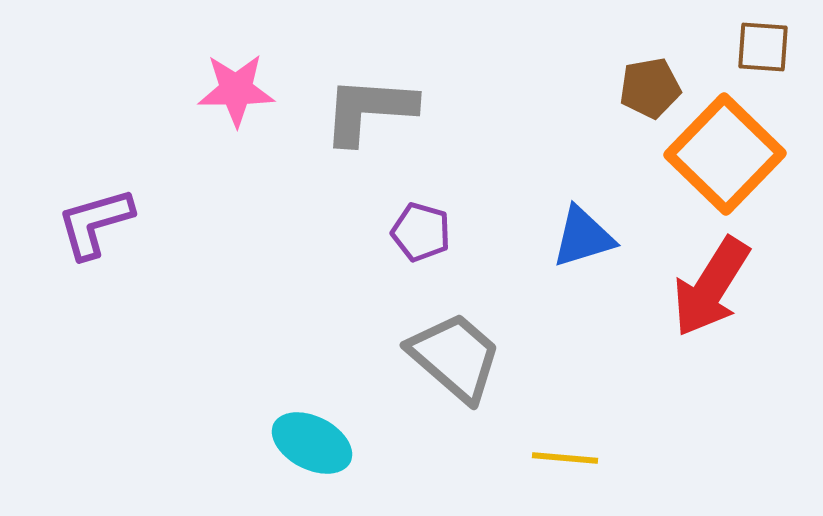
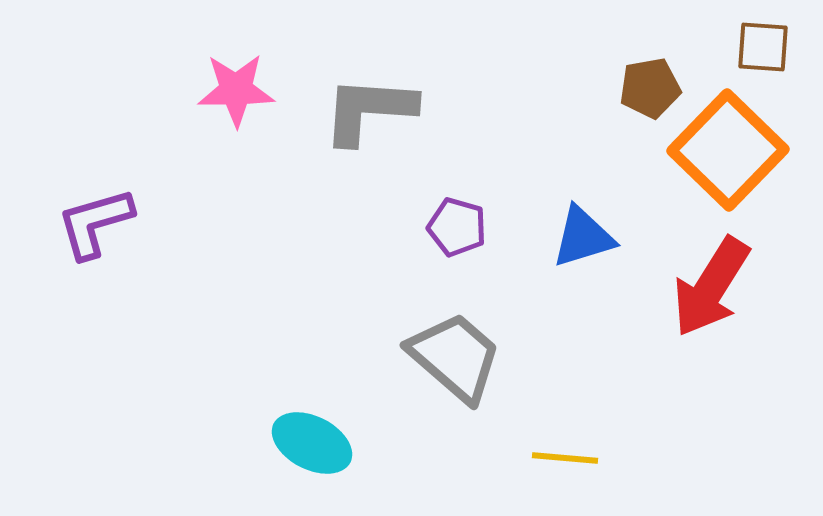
orange square: moved 3 px right, 4 px up
purple pentagon: moved 36 px right, 5 px up
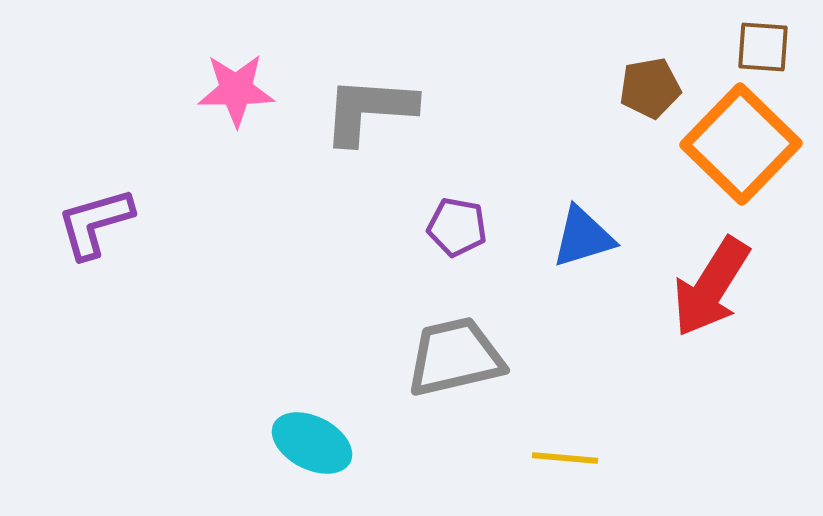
orange square: moved 13 px right, 6 px up
purple pentagon: rotated 6 degrees counterclockwise
gray trapezoid: rotated 54 degrees counterclockwise
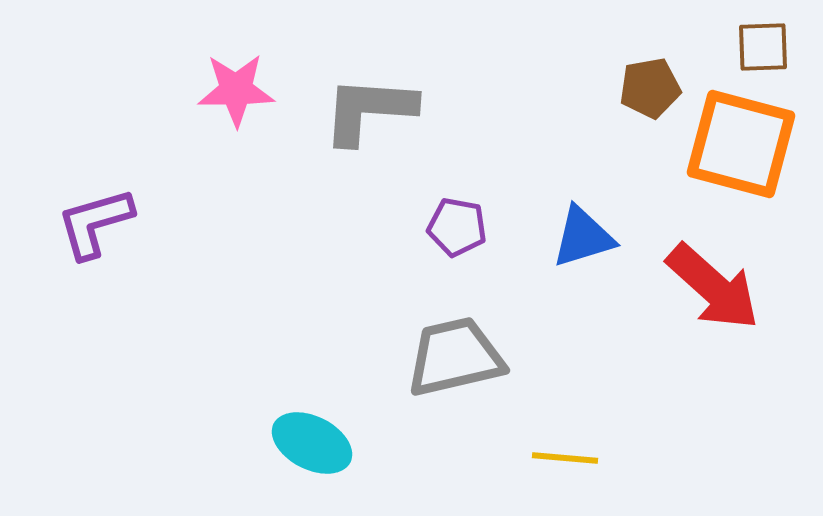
brown square: rotated 6 degrees counterclockwise
orange square: rotated 29 degrees counterclockwise
red arrow: moved 2 px right; rotated 80 degrees counterclockwise
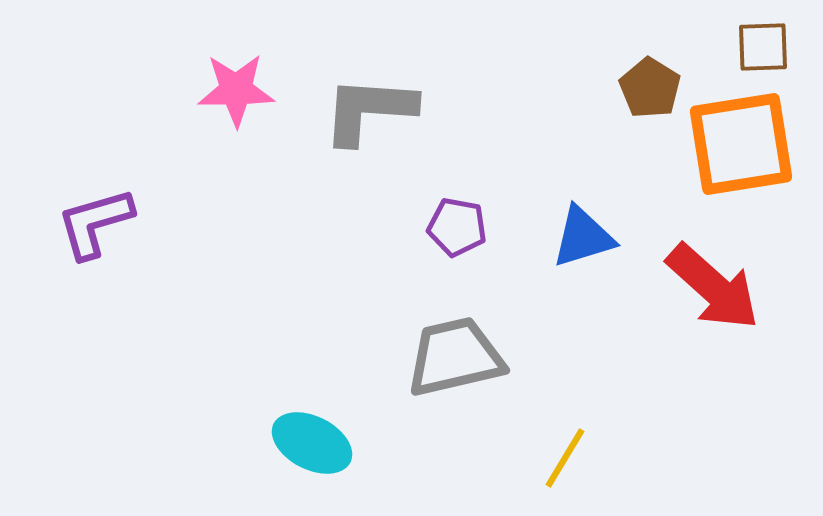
brown pentagon: rotated 30 degrees counterclockwise
orange square: rotated 24 degrees counterclockwise
yellow line: rotated 64 degrees counterclockwise
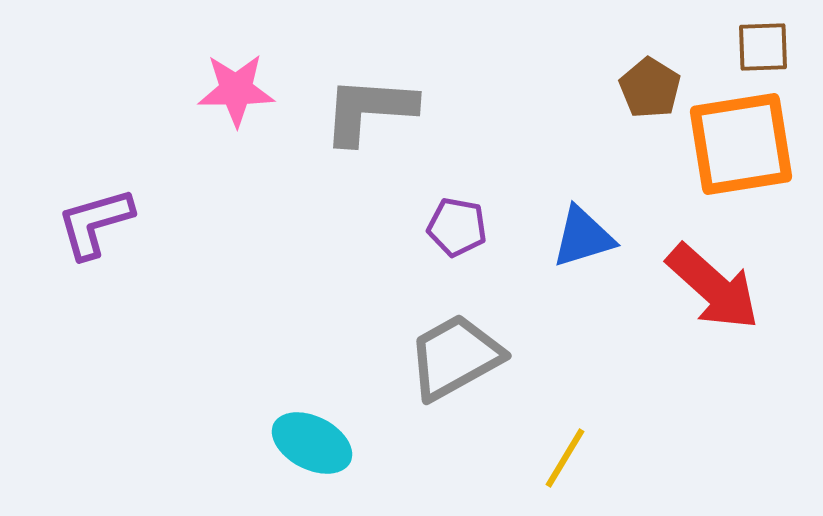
gray trapezoid: rotated 16 degrees counterclockwise
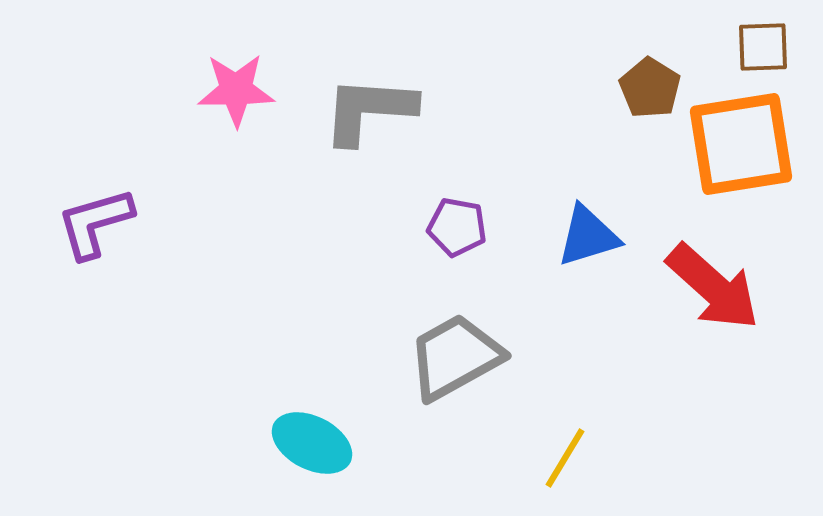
blue triangle: moved 5 px right, 1 px up
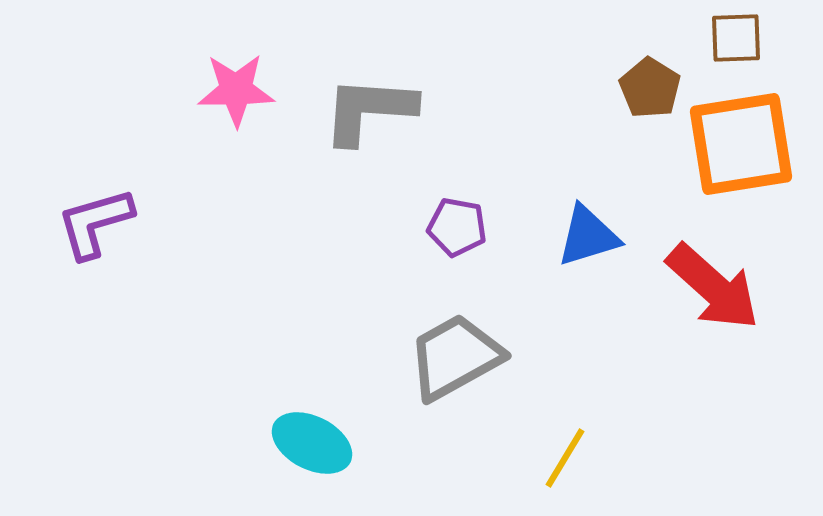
brown square: moved 27 px left, 9 px up
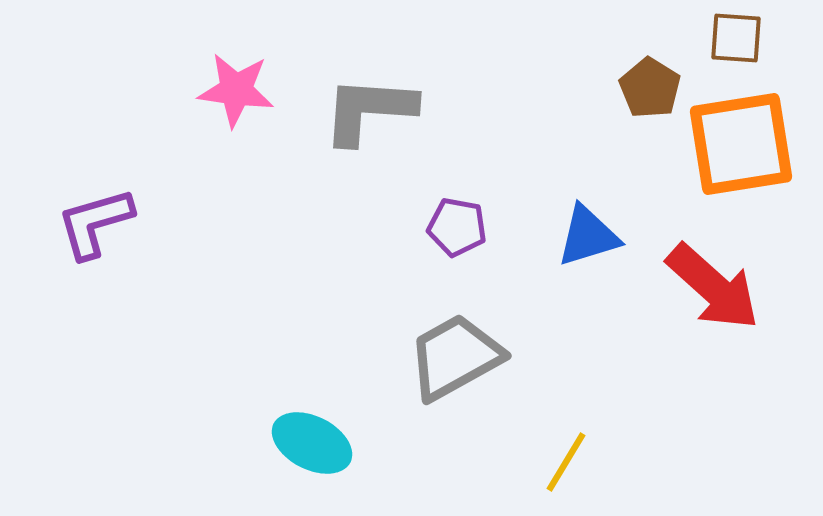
brown square: rotated 6 degrees clockwise
pink star: rotated 8 degrees clockwise
yellow line: moved 1 px right, 4 px down
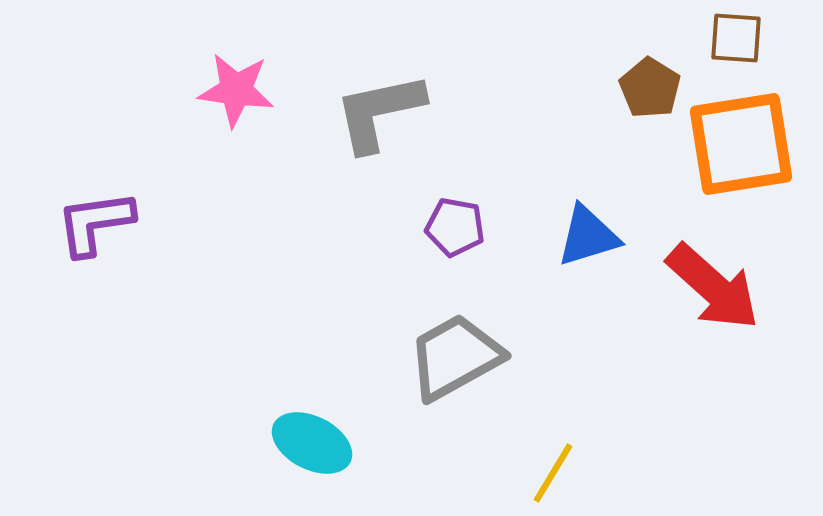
gray L-shape: moved 10 px right, 2 px down; rotated 16 degrees counterclockwise
purple L-shape: rotated 8 degrees clockwise
purple pentagon: moved 2 px left
yellow line: moved 13 px left, 11 px down
